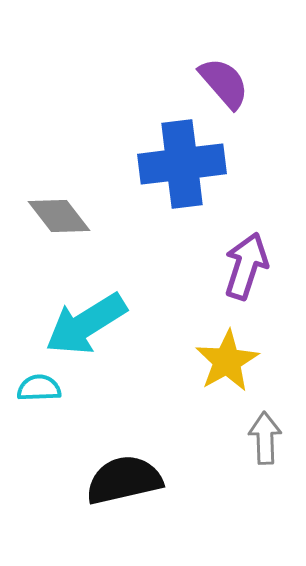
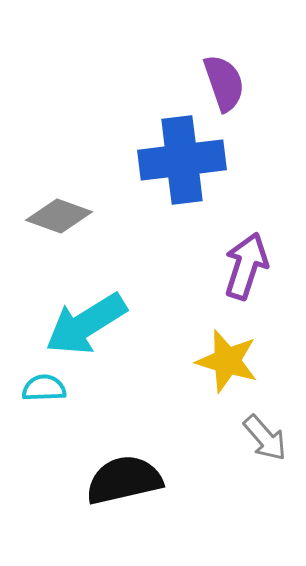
purple semicircle: rotated 22 degrees clockwise
blue cross: moved 4 px up
gray diamond: rotated 32 degrees counterclockwise
yellow star: rotated 26 degrees counterclockwise
cyan semicircle: moved 5 px right
gray arrow: rotated 141 degrees clockwise
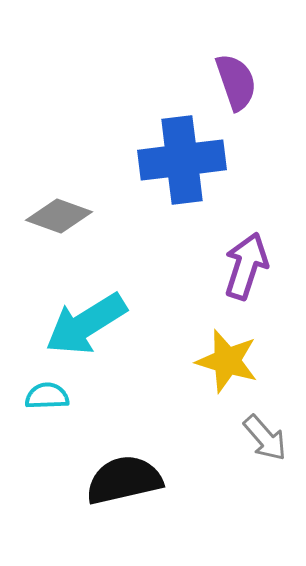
purple semicircle: moved 12 px right, 1 px up
cyan semicircle: moved 3 px right, 8 px down
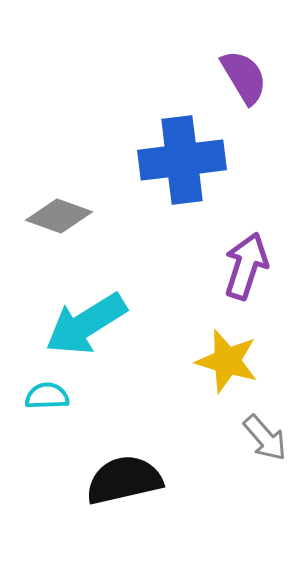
purple semicircle: moved 8 px right, 5 px up; rotated 12 degrees counterclockwise
